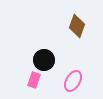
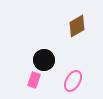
brown diamond: rotated 40 degrees clockwise
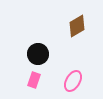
black circle: moved 6 px left, 6 px up
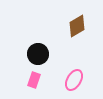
pink ellipse: moved 1 px right, 1 px up
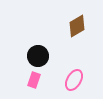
black circle: moved 2 px down
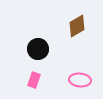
black circle: moved 7 px up
pink ellipse: moved 6 px right; rotated 65 degrees clockwise
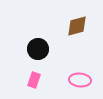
brown diamond: rotated 15 degrees clockwise
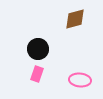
brown diamond: moved 2 px left, 7 px up
pink rectangle: moved 3 px right, 6 px up
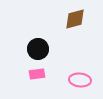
pink rectangle: rotated 63 degrees clockwise
